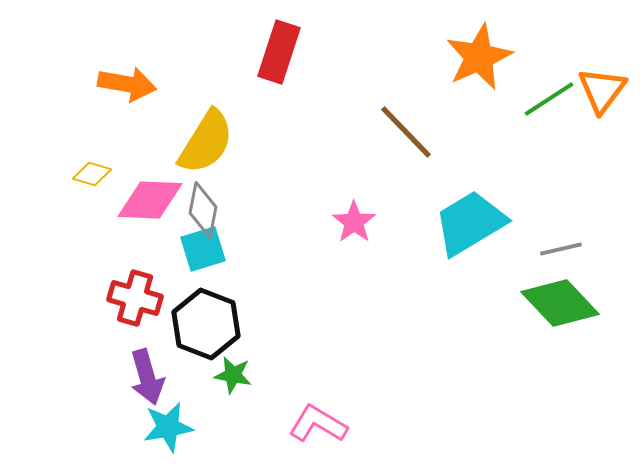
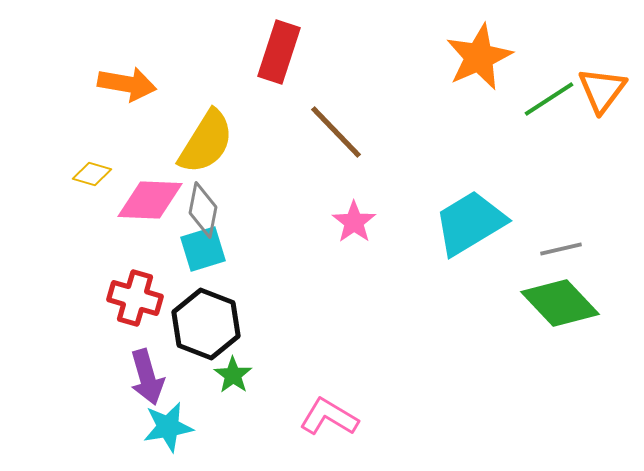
brown line: moved 70 px left
green star: rotated 24 degrees clockwise
pink L-shape: moved 11 px right, 7 px up
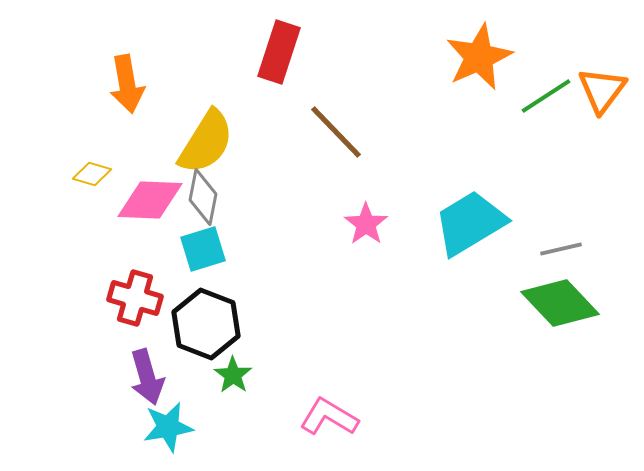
orange arrow: rotated 70 degrees clockwise
green line: moved 3 px left, 3 px up
gray diamond: moved 13 px up
pink star: moved 12 px right, 2 px down
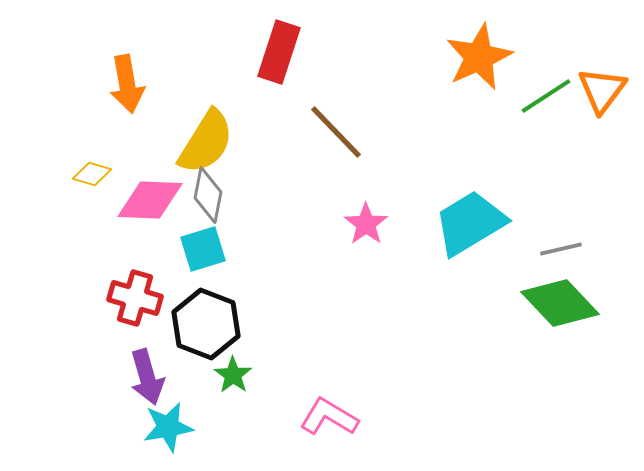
gray diamond: moved 5 px right, 2 px up
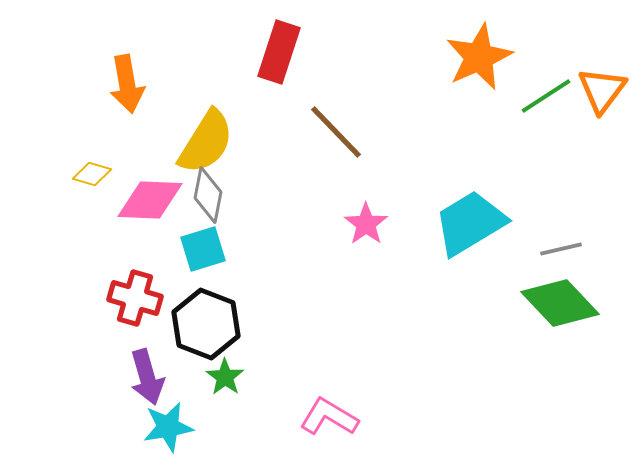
green star: moved 8 px left, 2 px down
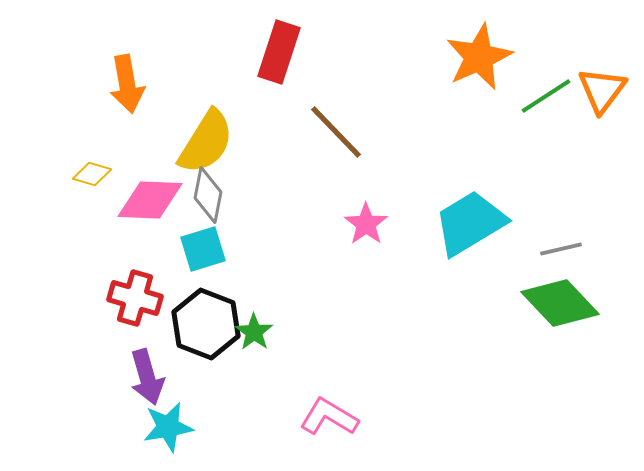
green star: moved 29 px right, 45 px up
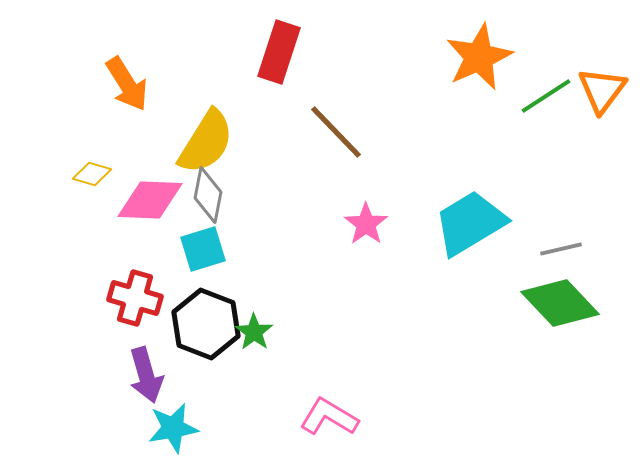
orange arrow: rotated 22 degrees counterclockwise
purple arrow: moved 1 px left, 2 px up
cyan star: moved 5 px right, 1 px down
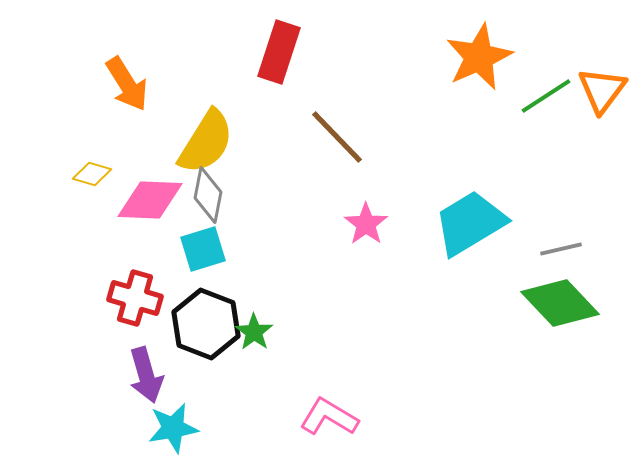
brown line: moved 1 px right, 5 px down
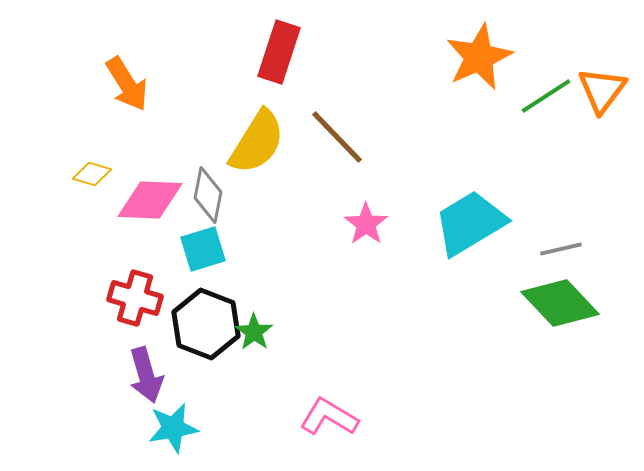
yellow semicircle: moved 51 px right
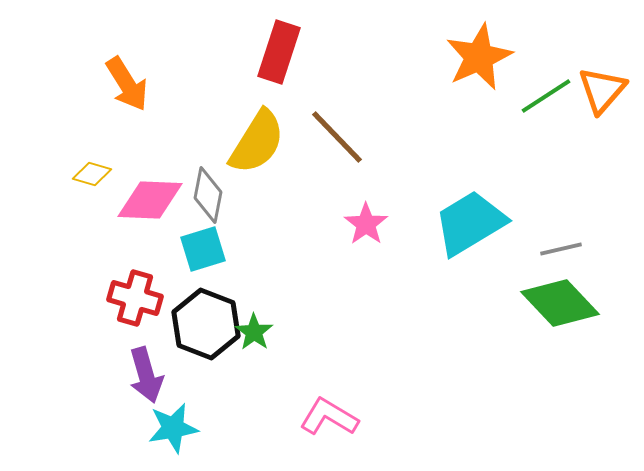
orange triangle: rotated 4 degrees clockwise
